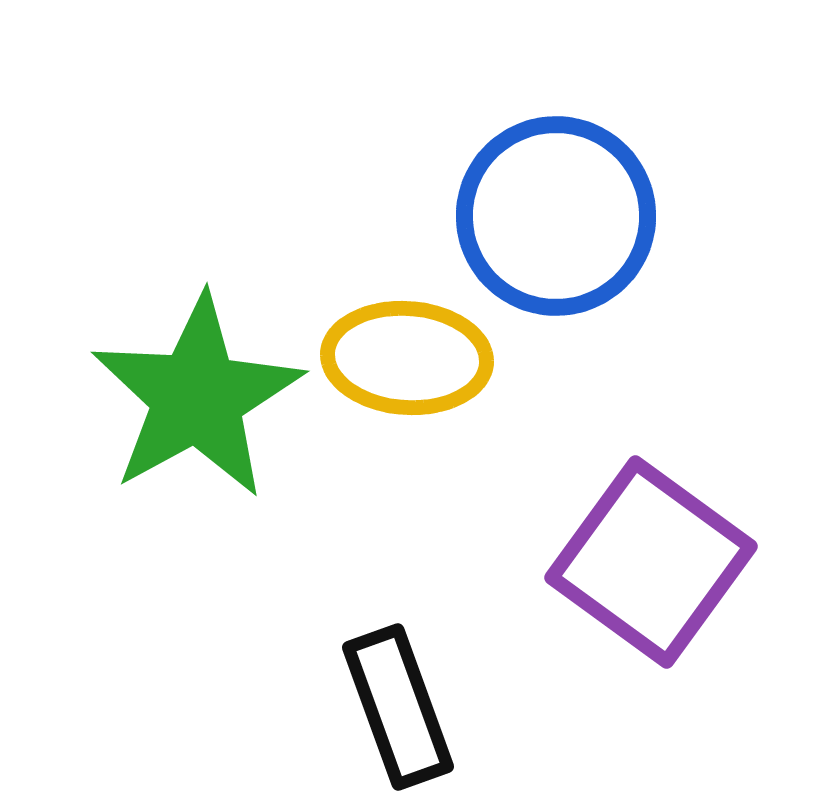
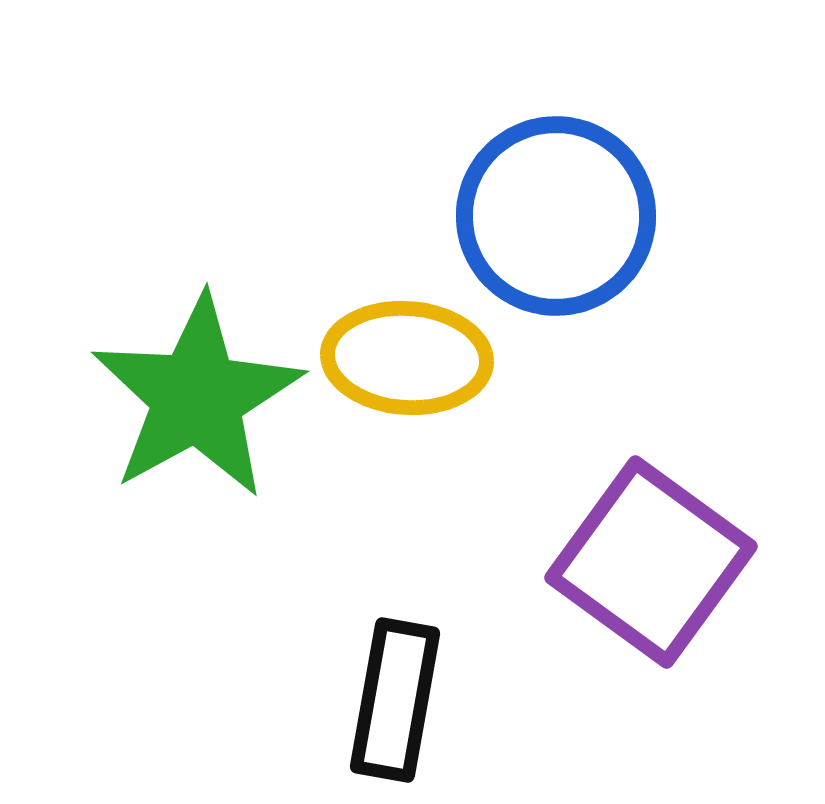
black rectangle: moved 3 px left, 7 px up; rotated 30 degrees clockwise
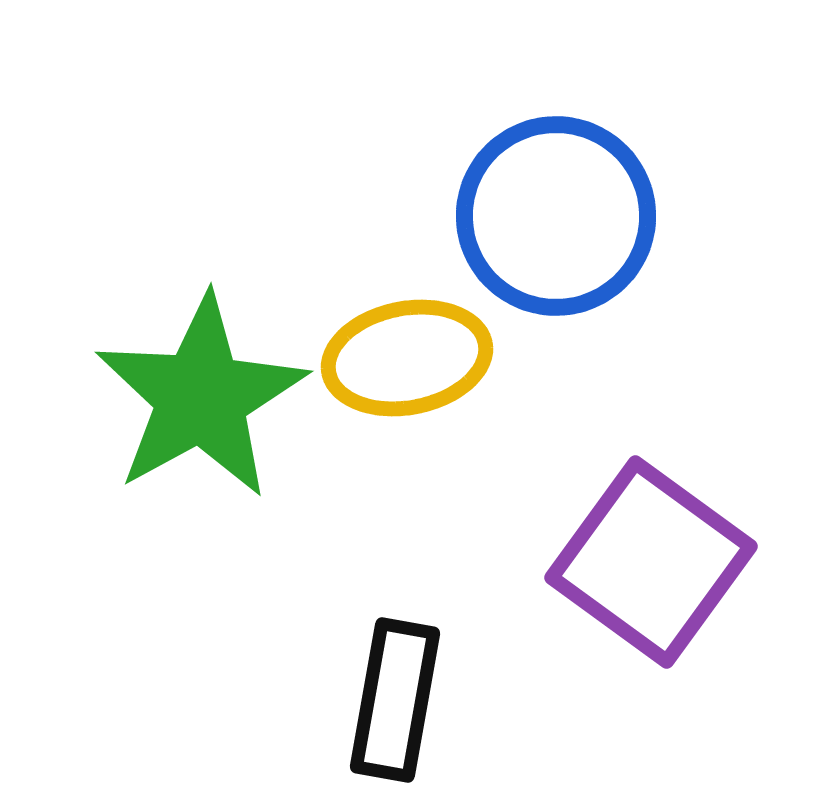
yellow ellipse: rotated 15 degrees counterclockwise
green star: moved 4 px right
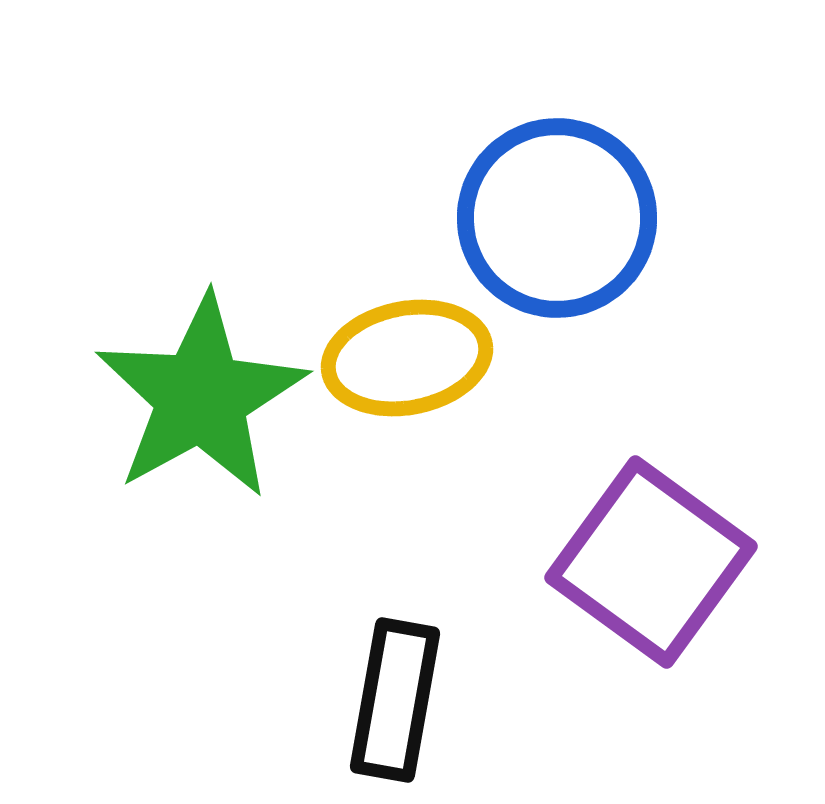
blue circle: moved 1 px right, 2 px down
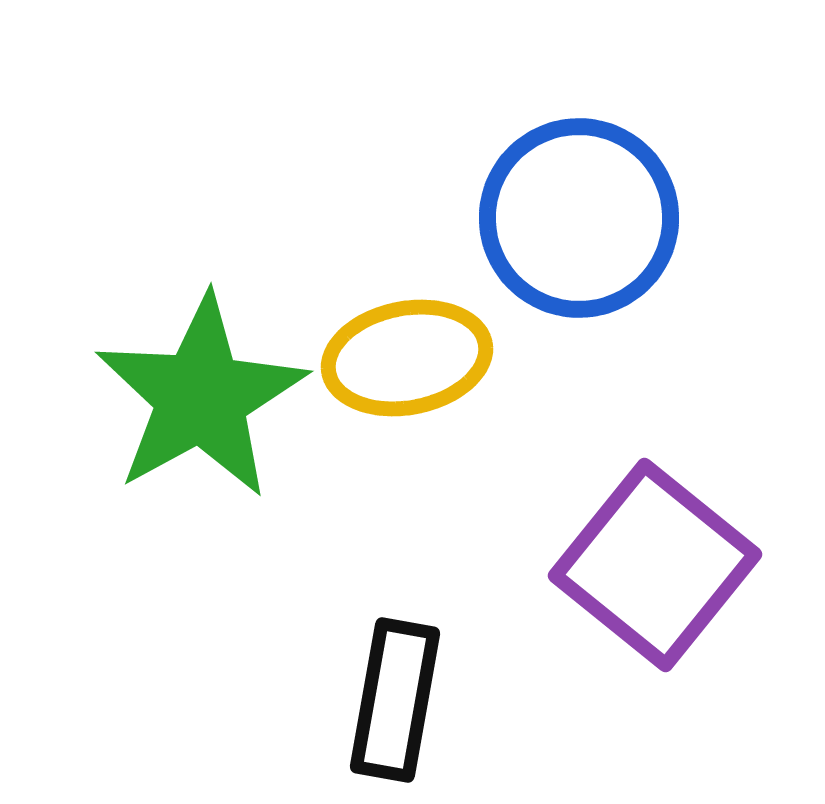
blue circle: moved 22 px right
purple square: moved 4 px right, 3 px down; rotated 3 degrees clockwise
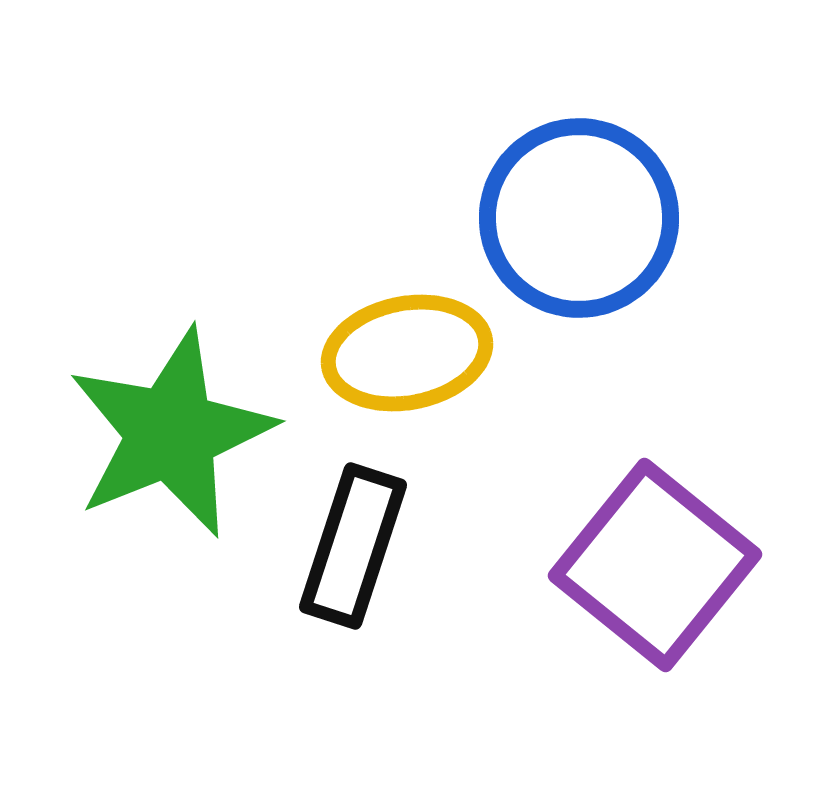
yellow ellipse: moved 5 px up
green star: moved 30 px left, 36 px down; rotated 7 degrees clockwise
black rectangle: moved 42 px left, 154 px up; rotated 8 degrees clockwise
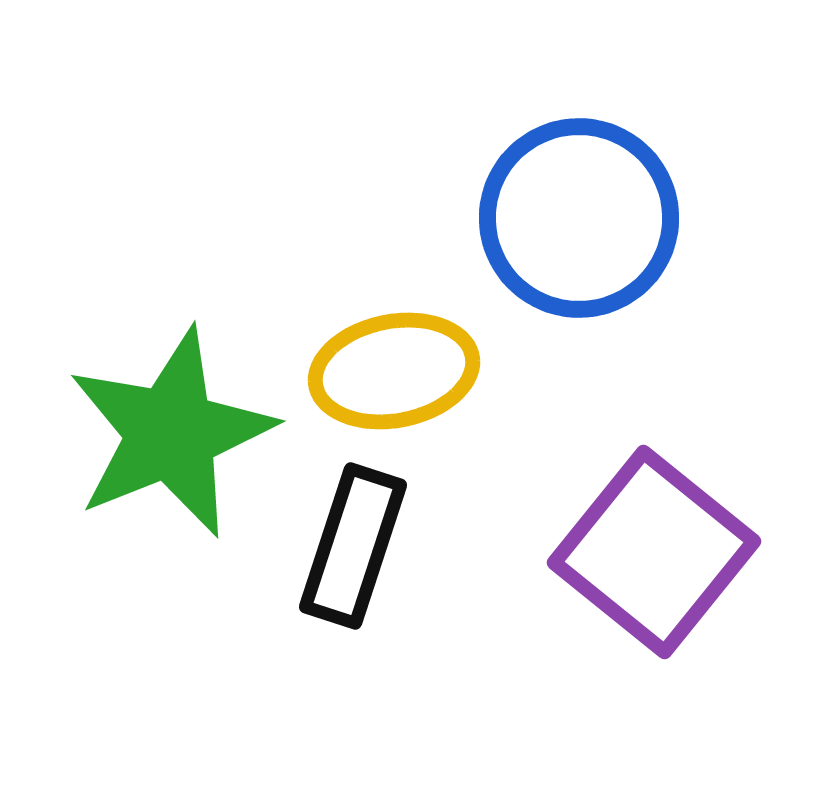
yellow ellipse: moved 13 px left, 18 px down
purple square: moved 1 px left, 13 px up
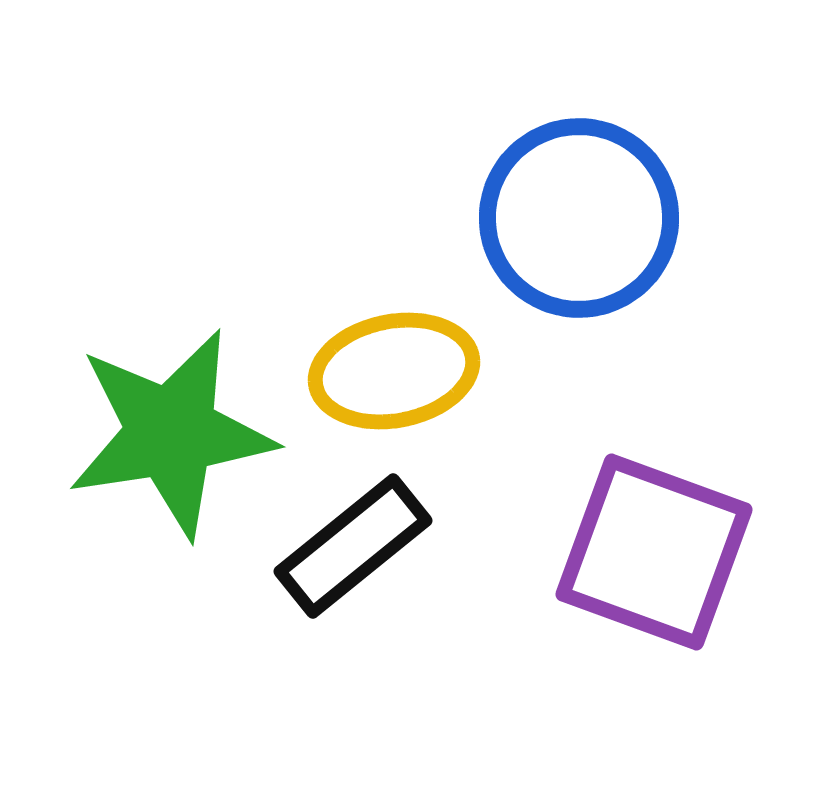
green star: rotated 13 degrees clockwise
black rectangle: rotated 33 degrees clockwise
purple square: rotated 19 degrees counterclockwise
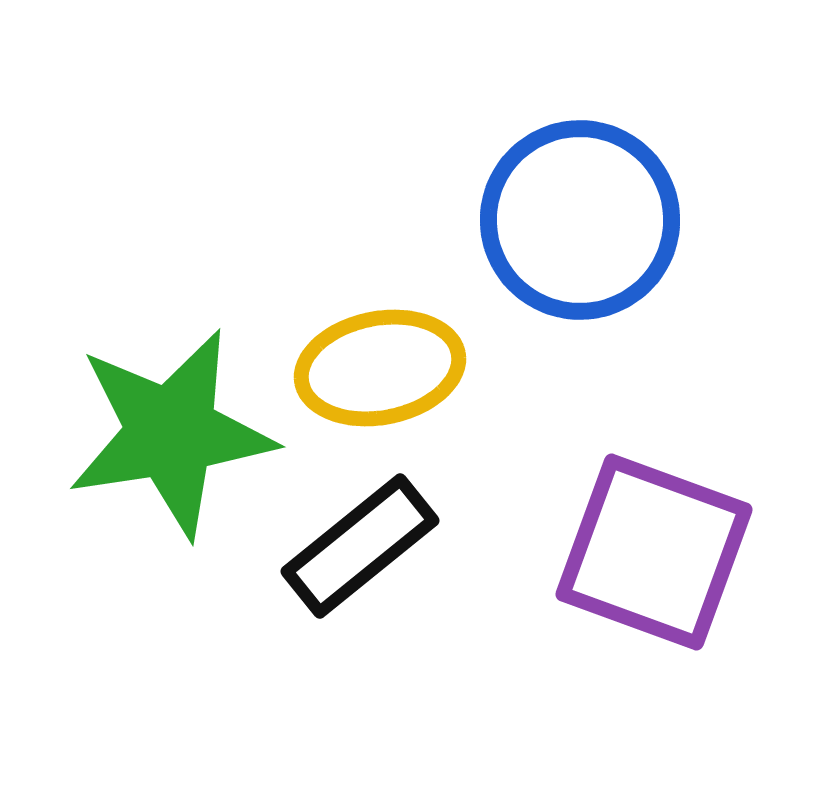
blue circle: moved 1 px right, 2 px down
yellow ellipse: moved 14 px left, 3 px up
black rectangle: moved 7 px right
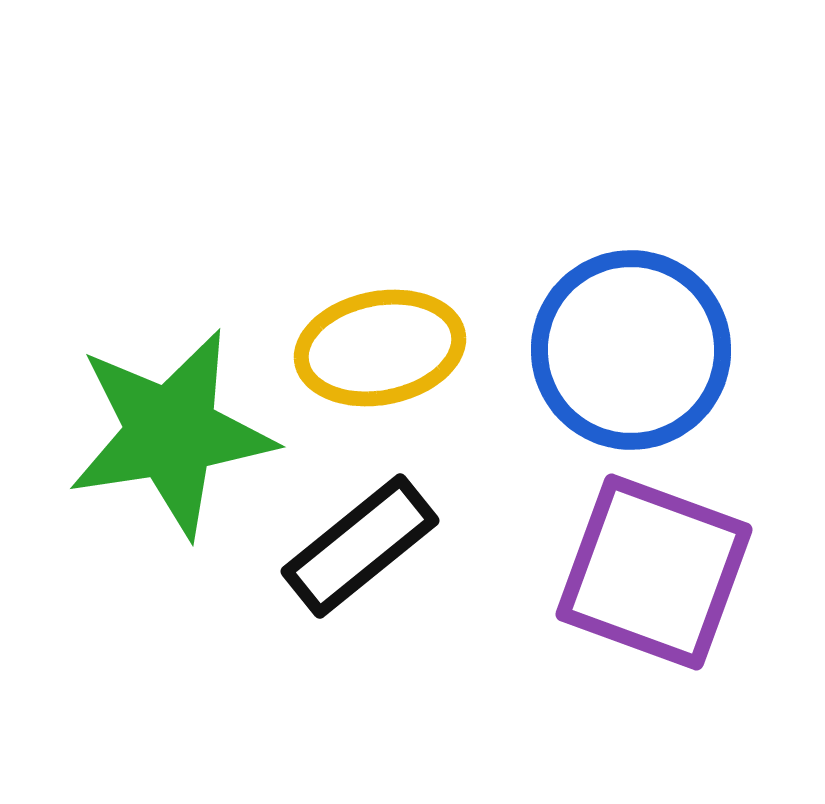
blue circle: moved 51 px right, 130 px down
yellow ellipse: moved 20 px up
purple square: moved 20 px down
